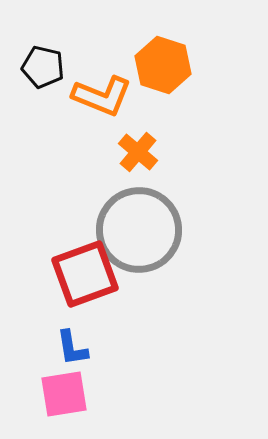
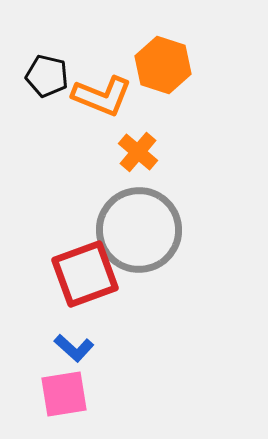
black pentagon: moved 4 px right, 9 px down
blue L-shape: moved 2 px right; rotated 39 degrees counterclockwise
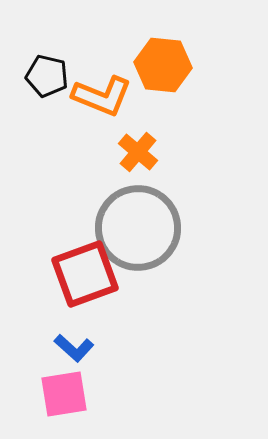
orange hexagon: rotated 12 degrees counterclockwise
gray circle: moved 1 px left, 2 px up
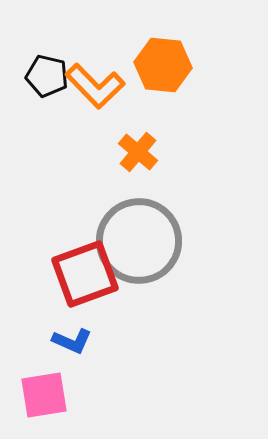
orange L-shape: moved 7 px left, 10 px up; rotated 24 degrees clockwise
gray circle: moved 1 px right, 13 px down
blue L-shape: moved 2 px left, 7 px up; rotated 18 degrees counterclockwise
pink square: moved 20 px left, 1 px down
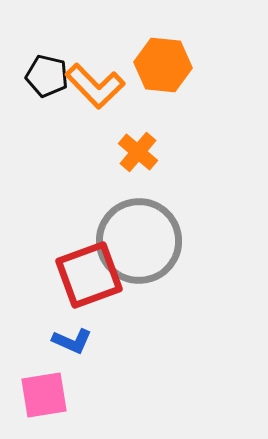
red square: moved 4 px right, 1 px down
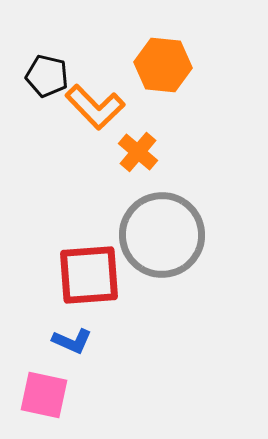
orange L-shape: moved 21 px down
gray circle: moved 23 px right, 6 px up
red square: rotated 16 degrees clockwise
pink square: rotated 21 degrees clockwise
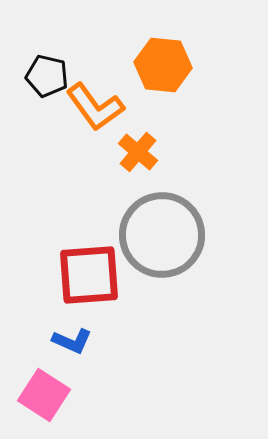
orange L-shape: rotated 8 degrees clockwise
pink square: rotated 21 degrees clockwise
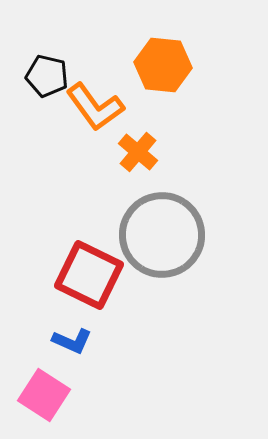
red square: rotated 30 degrees clockwise
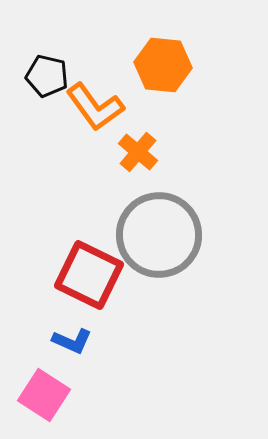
gray circle: moved 3 px left
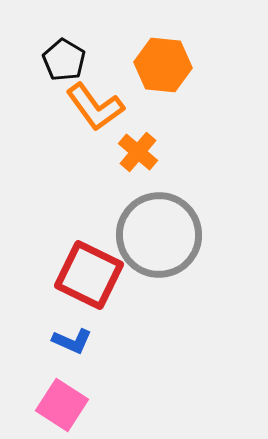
black pentagon: moved 17 px right, 16 px up; rotated 18 degrees clockwise
pink square: moved 18 px right, 10 px down
